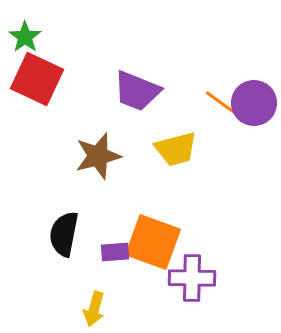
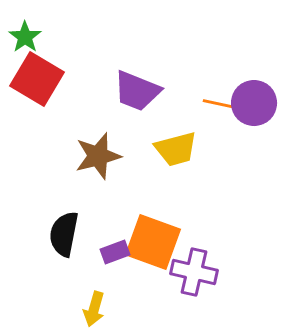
red square: rotated 6 degrees clockwise
orange line: rotated 24 degrees counterclockwise
purple rectangle: rotated 16 degrees counterclockwise
purple cross: moved 2 px right, 6 px up; rotated 12 degrees clockwise
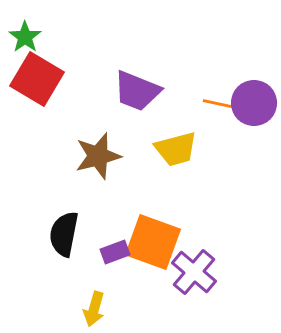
purple cross: rotated 27 degrees clockwise
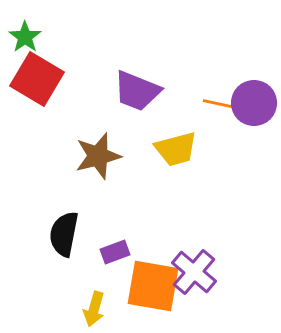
orange square: moved 44 px down; rotated 10 degrees counterclockwise
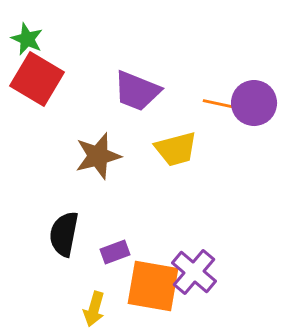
green star: moved 2 px right, 2 px down; rotated 12 degrees counterclockwise
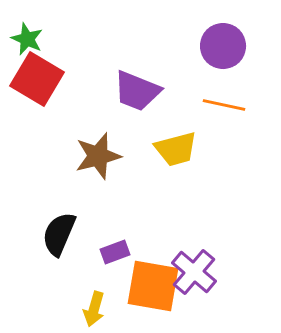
purple circle: moved 31 px left, 57 px up
black semicircle: moved 5 px left; rotated 12 degrees clockwise
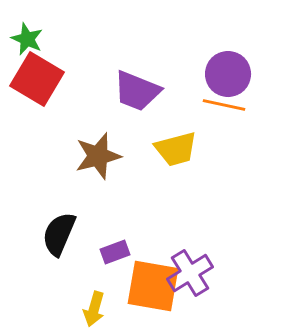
purple circle: moved 5 px right, 28 px down
purple cross: moved 4 px left, 1 px down; rotated 18 degrees clockwise
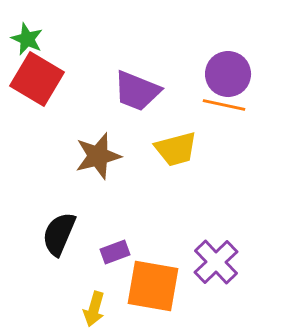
purple cross: moved 26 px right, 11 px up; rotated 12 degrees counterclockwise
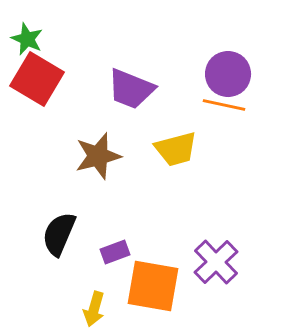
purple trapezoid: moved 6 px left, 2 px up
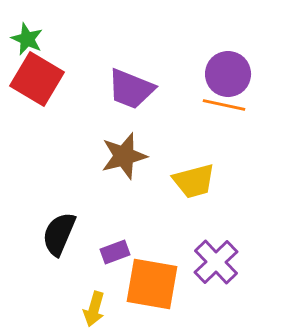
yellow trapezoid: moved 18 px right, 32 px down
brown star: moved 26 px right
orange square: moved 1 px left, 2 px up
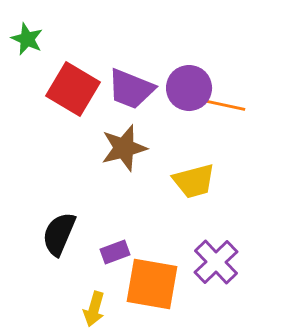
purple circle: moved 39 px left, 14 px down
red square: moved 36 px right, 10 px down
brown star: moved 8 px up
